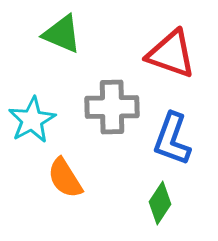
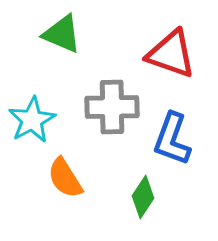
green diamond: moved 17 px left, 6 px up
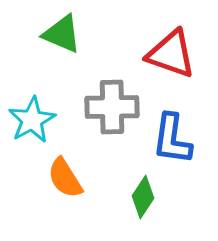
blue L-shape: rotated 12 degrees counterclockwise
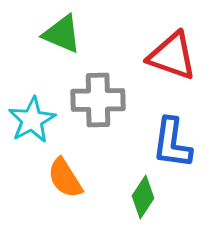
red triangle: moved 1 px right, 2 px down
gray cross: moved 14 px left, 7 px up
blue L-shape: moved 4 px down
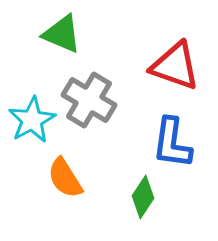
red triangle: moved 3 px right, 10 px down
gray cross: moved 9 px left; rotated 32 degrees clockwise
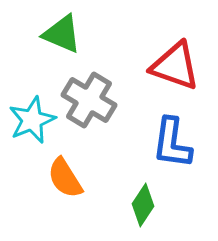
cyan star: rotated 6 degrees clockwise
green diamond: moved 8 px down
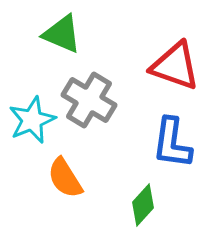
green diamond: rotated 9 degrees clockwise
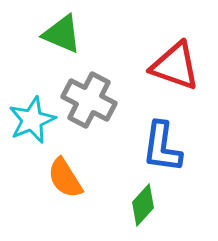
gray cross: rotated 4 degrees counterclockwise
blue L-shape: moved 10 px left, 4 px down
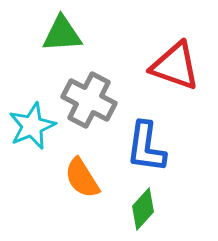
green triangle: rotated 27 degrees counterclockwise
cyan star: moved 6 px down
blue L-shape: moved 16 px left
orange semicircle: moved 17 px right
green diamond: moved 4 px down
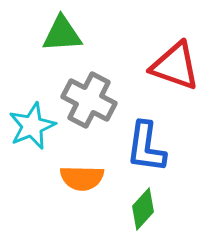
orange semicircle: rotated 57 degrees counterclockwise
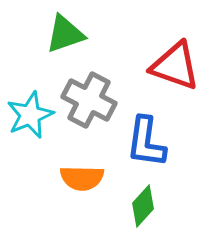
green triangle: moved 3 px right; rotated 15 degrees counterclockwise
cyan star: moved 2 px left, 11 px up
blue L-shape: moved 5 px up
green diamond: moved 3 px up
